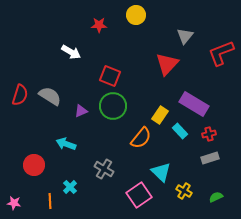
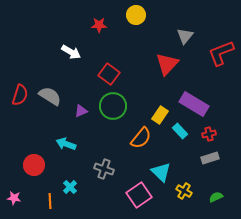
red square: moved 1 px left, 2 px up; rotated 15 degrees clockwise
gray cross: rotated 12 degrees counterclockwise
pink star: moved 5 px up
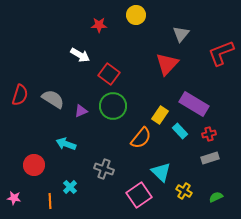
gray triangle: moved 4 px left, 2 px up
white arrow: moved 9 px right, 3 px down
gray semicircle: moved 3 px right, 3 px down
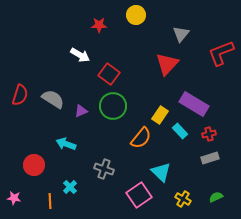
yellow cross: moved 1 px left, 8 px down
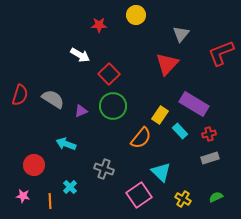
red square: rotated 10 degrees clockwise
pink star: moved 9 px right, 2 px up
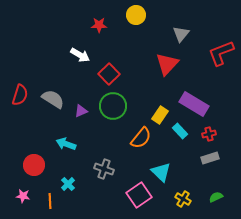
cyan cross: moved 2 px left, 3 px up
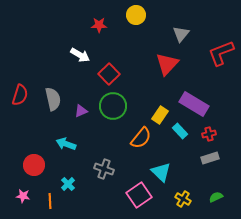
gray semicircle: rotated 45 degrees clockwise
